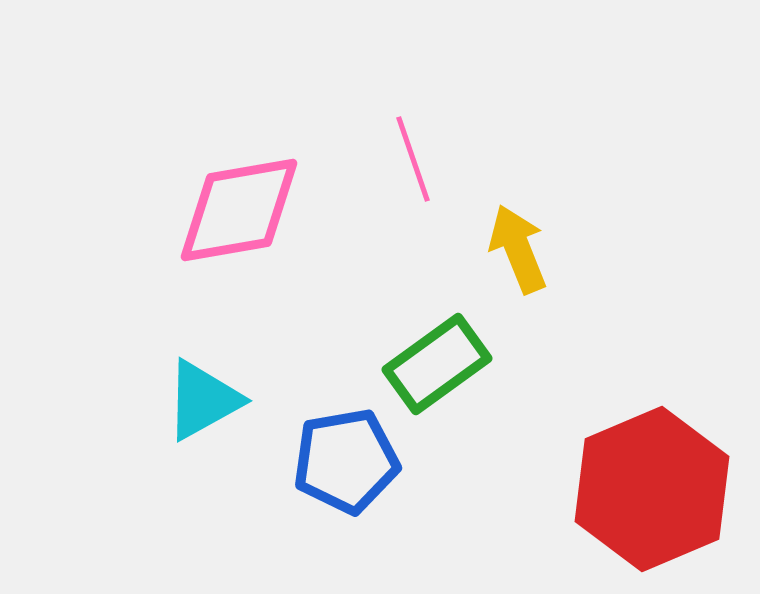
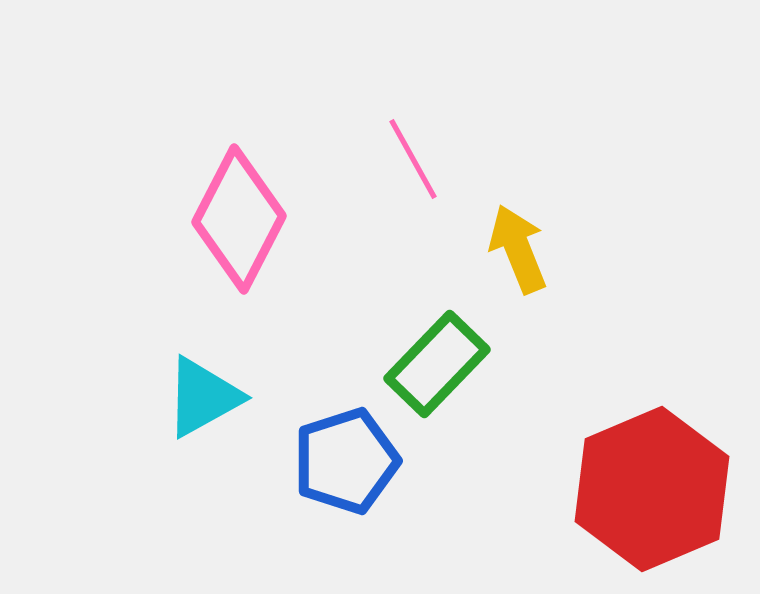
pink line: rotated 10 degrees counterclockwise
pink diamond: moved 9 px down; rotated 53 degrees counterclockwise
green rectangle: rotated 10 degrees counterclockwise
cyan triangle: moved 3 px up
blue pentagon: rotated 8 degrees counterclockwise
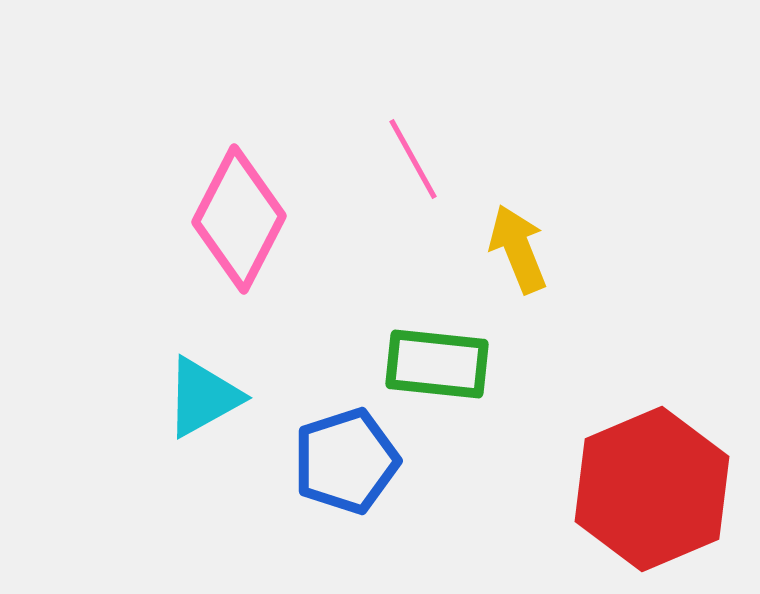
green rectangle: rotated 52 degrees clockwise
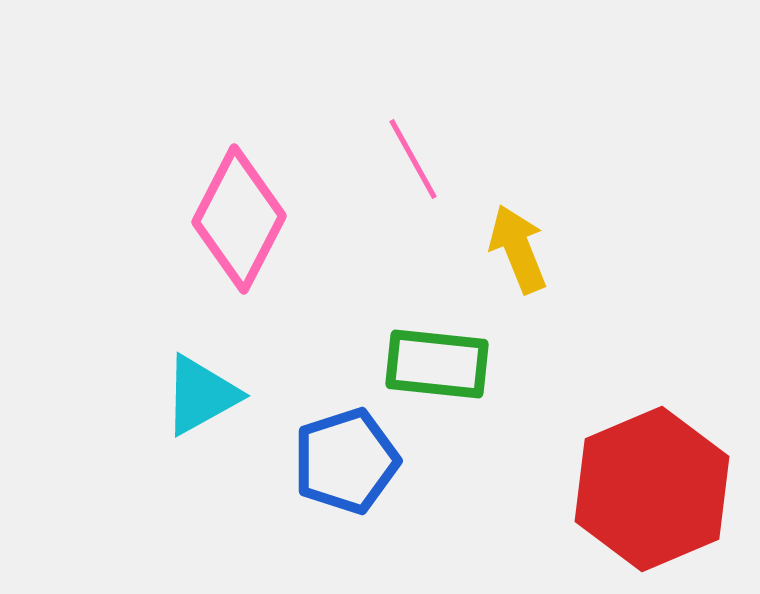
cyan triangle: moved 2 px left, 2 px up
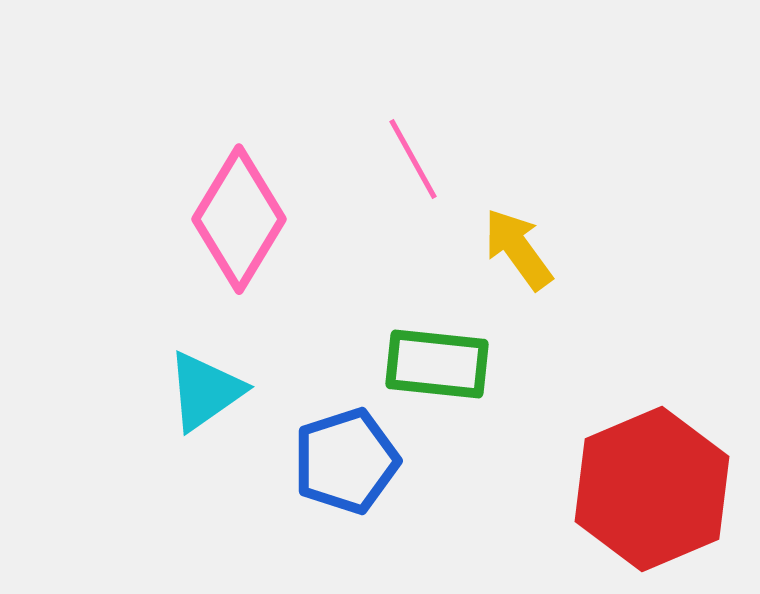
pink diamond: rotated 4 degrees clockwise
yellow arrow: rotated 14 degrees counterclockwise
cyan triangle: moved 4 px right, 4 px up; rotated 6 degrees counterclockwise
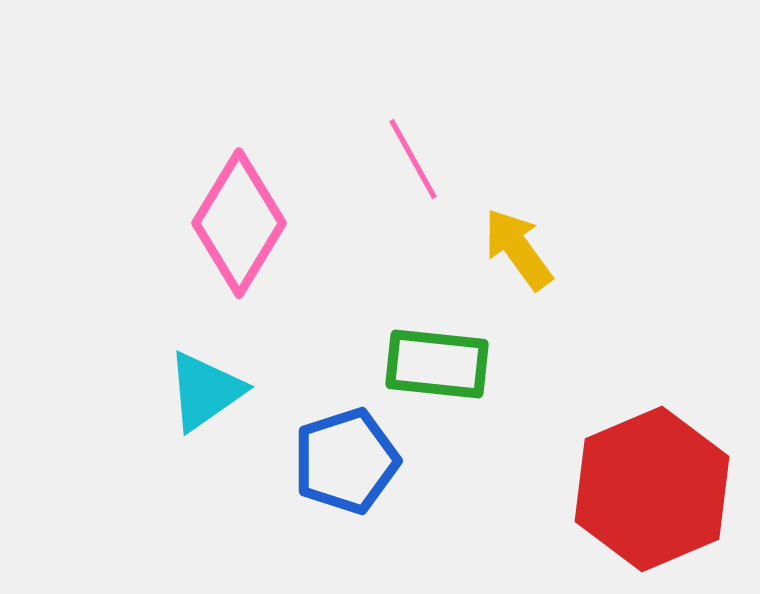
pink diamond: moved 4 px down
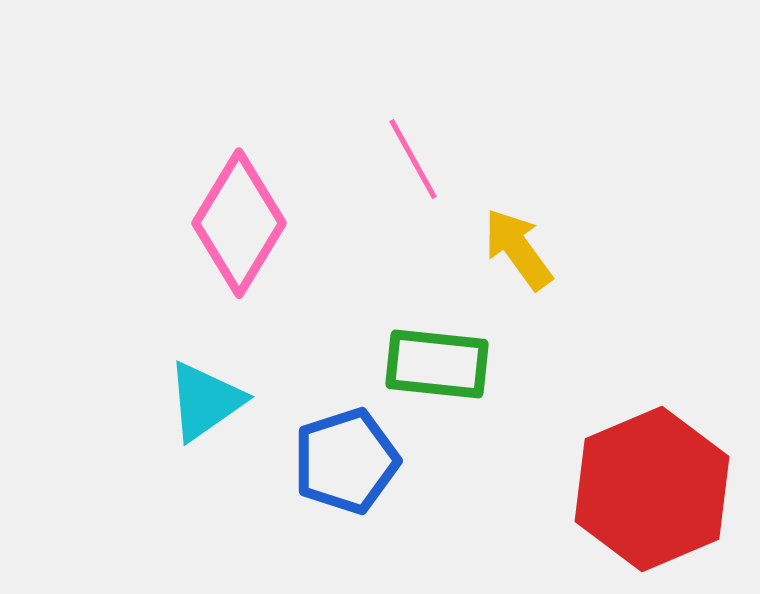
cyan triangle: moved 10 px down
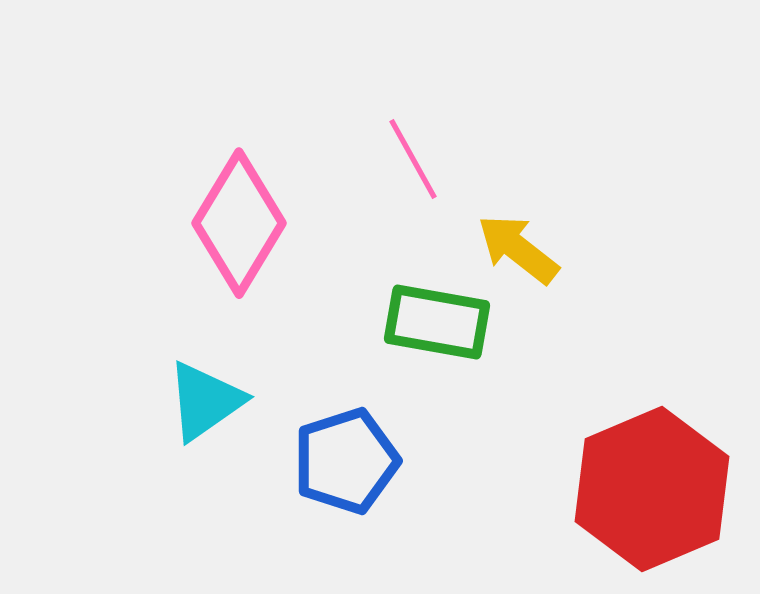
yellow arrow: rotated 16 degrees counterclockwise
green rectangle: moved 42 px up; rotated 4 degrees clockwise
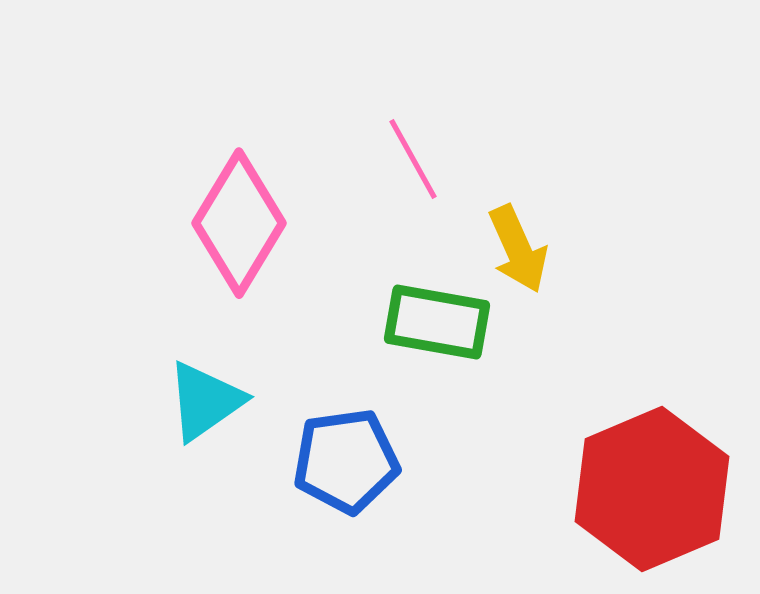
yellow arrow: rotated 152 degrees counterclockwise
blue pentagon: rotated 10 degrees clockwise
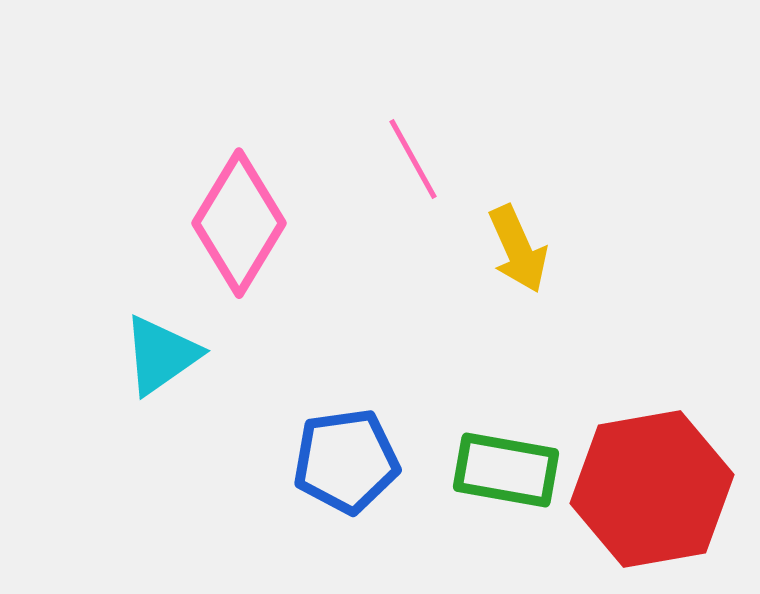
green rectangle: moved 69 px right, 148 px down
cyan triangle: moved 44 px left, 46 px up
red hexagon: rotated 13 degrees clockwise
